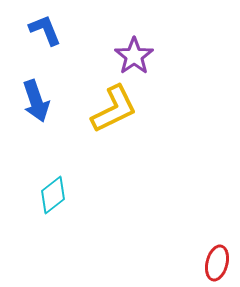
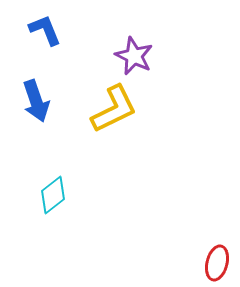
purple star: rotated 12 degrees counterclockwise
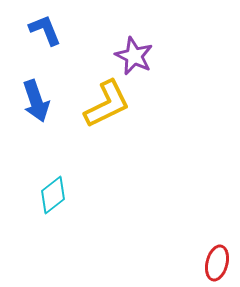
yellow L-shape: moved 7 px left, 5 px up
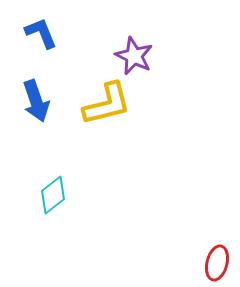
blue L-shape: moved 4 px left, 3 px down
yellow L-shape: rotated 12 degrees clockwise
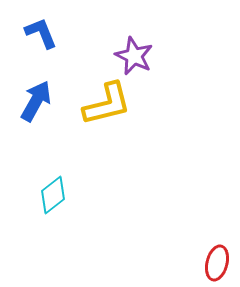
blue arrow: rotated 132 degrees counterclockwise
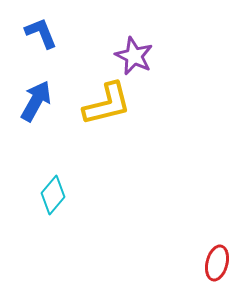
cyan diamond: rotated 12 degrees counterclockwise
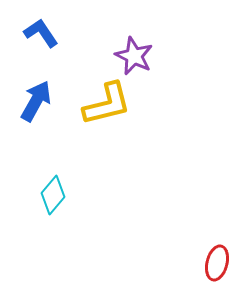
blue L-shape: rotated 12 degrees counterclockwise
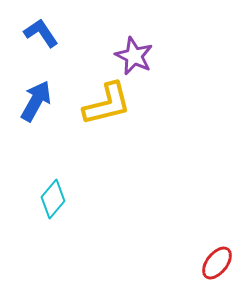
cyan diamond: moved 4 px down
red ellipse: rotated 24 degrees clockwise
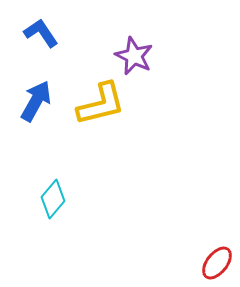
yellow L-shape: moved 6 px left
